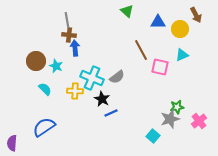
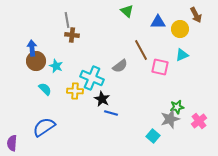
brown cross: moved 3 px right
blue arrow: moved 43 px left
gray semicircle: moved 3 px right, 11 px up
blue line: rotated 40 degrees clockwise
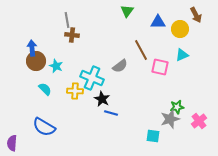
green triangle: rotated 24 degrees clockwise
blue semicircle: rotated 115 degrees counterclockwise
cyan square: rotated 32 degrees counterclockwise
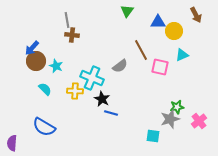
yellow circle: moved 6 px left, 2 px down
blue arrow: rotated 133 degrees counterclockwise
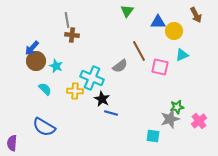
brown line: moved 2 px left, 1 px down
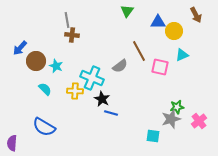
blue arrow: moved 12 px left
gray star: moved 1 px right
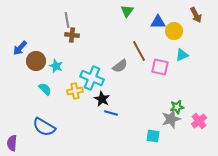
yellow cross: rotated 14 degrees counterclockwise
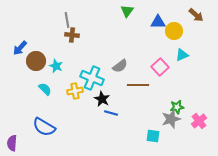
brown arrow: rotated 21 degrees counterclockwise
brown line: moved 1 px left, 34 px down; rotated 60 degrees counterclockwise
pink square: rotated 36 degrees clockwise
